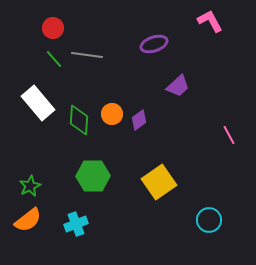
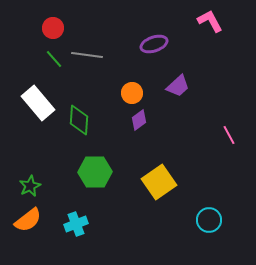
orange circle: moved 20 px right, 21 px up
green hexagon: moved 2 px right, 4 px up
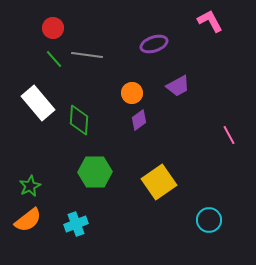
purple trapezoid: rotated 15 degrees clockwise
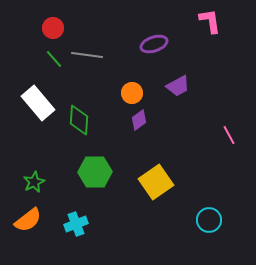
pink L-shape: rotated 20 degrees clockwise
yellow square: moved 3 px left
green star: moved 4 px right, 4 px up
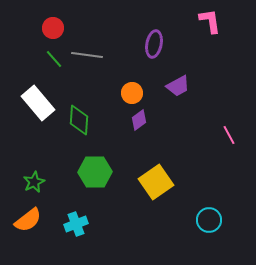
purple ellipse: rotated 60 degrees counterclockwise
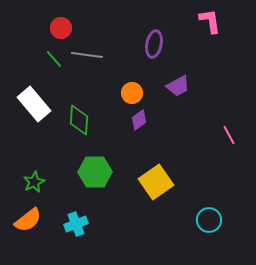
red circle: moved 8 px right
white rectangle: moved 4 px left, 1 px down
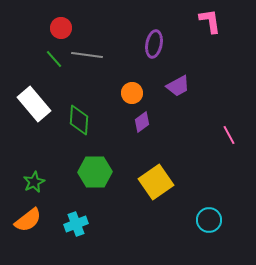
purple diamond: moved 3 px right, 2 px down
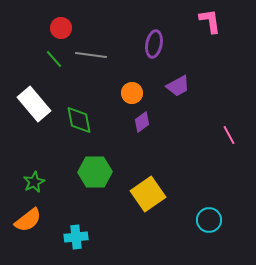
gray line: moved 4 px right
green diamond: rotated 16 degrees counterclockwise
yellow square: moved 8 px left, 12 px down
cyan cross: moved 13 px down; rotated 15 degrees clockwise
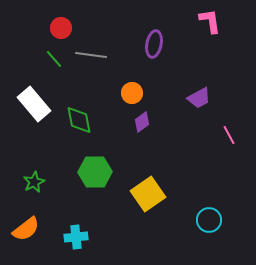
purple trapezoid: moved 21 px right, 12 px down
orange semicircle: moved 2 px left, 9 px down
